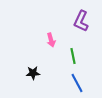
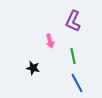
purple L-shape: moved 8 px left
pink arrow: moved 1 px left, 1 px down
black star: moved 5 px up; rotated 16 degrees clockwise
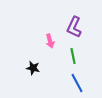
purple L-shape: moved 1 px right, 6 px down
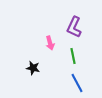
pink arrow: moved 2 px down
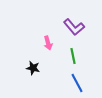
purple L-shape: rotated 65 degrees counterclockwise
pink arrow: moved 2 px left
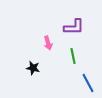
purple L-shape: rotated 50 degrees counterclockwise
blue line: moved 11 px right
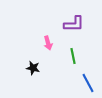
purple L-shape: moved 3 px up
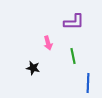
purple L-shape: moved 2 px up
blue line: rotated 30 degrees clockwise
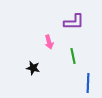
pink arrow: moved 1 px right, 1 px up
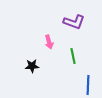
purple L-shape: rotated 20 degrees clockwise
black star: moved 1 px left, 2 px up; rotated 16 degrees counterclockwise
blue line: moved 2 px down
